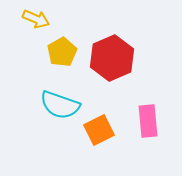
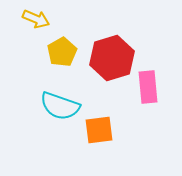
red hexagon: rotated 6 degrees clockwise
cyan semicircle: moved 1 px down
pink rectangle: moved 34 px up
orange square: rotated 20 degrees clockwise
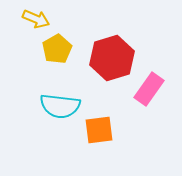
yellow pentagon: moved 5 px left, 3 px up
pink rectangle: moved 1 px right, 2 px down; rotated 40 degrees clockwise
cyan semicircle: rotated 12 degrees counterclockwise
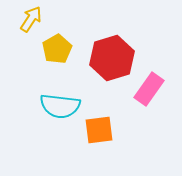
yellow arrow: moved 5 px left; rotated 80 degrees counterclockwise
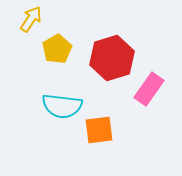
cyan semicircle: moved 2 px right
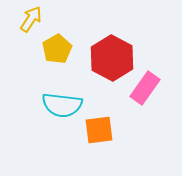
red hexagon: rotated 15 degrees counterclockwise
pink rectangle: moved 4 px left, 1 px up
cyan semicircle: moved 1 px up
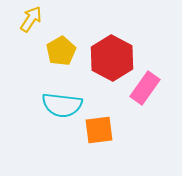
yellow pentagon: moved 4 px right, 2 px down
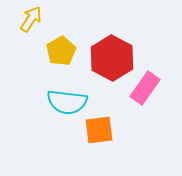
cyan semicircle: moved 5 px right, 3 px up
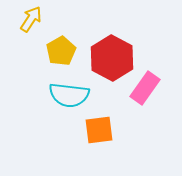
cyan semicircle: moved 2 px right, 7 px up
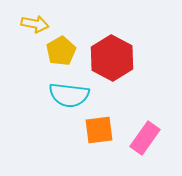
yellow arrow: moved 4 px right, 5 px down; rotated 68 degrees clockwise
pink rectangle: moved 50 px down
